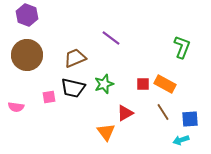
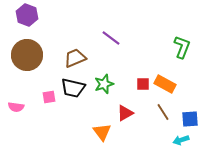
orange triangle: moved 4 px left
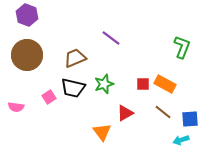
pink square: rotated 24 degrees counterclockwise
brown line: rotated 18 degrees counterclockwise
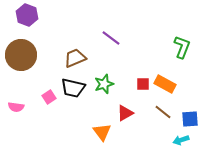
brown circle: moved 6 px left
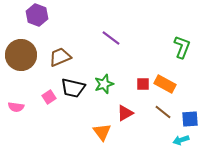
purple hexagon: moved 10 px right
brown trapezoid: moved 15 px left, 1 px up
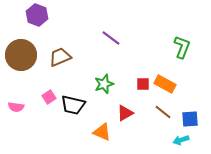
black trapezoid: moved 17 px down
orange triangle: rotated 30 degrees counterclockwise
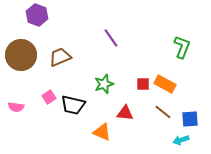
purple line: rotated 18 degrees clockwise
red triangle: rotated 36 degrees clockwise
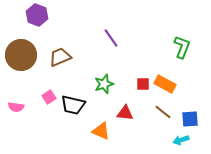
orange triangle: moved 1 px left, 1 px up
